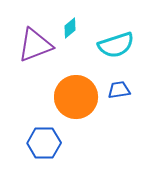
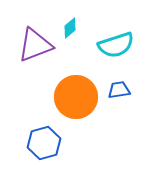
blue hexagon: rotated 16 degrees counterclockwise
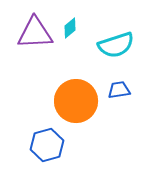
purple triangle: moved 12 px up; rotated 18 degrees clockwise
orange circle: moved 4 px down
blue hexagon: moved 3 px right, 2 px down
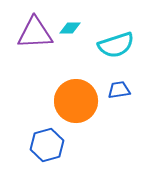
cyan diamond: rotated 40 degrees clockwise
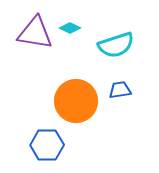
cyan diamond: rotated 25 degrees clockwise
purple triangle: rotated 12 degrees clockwise
blue trapezoid: moved 1 px right
blue hexagon: rotated 16 degrees clockwise
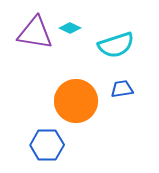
blue trapezoid: moved 2 px right, 1 px up
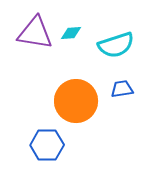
cyan diamond: moved 1 px right, 5 px down; rotated 30 degrees counterclockwise
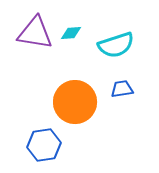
orange circle: moved 1 px left, 1 px down
blue hexagon: moved 3 px left; rotated 8 degrees counterclockwise
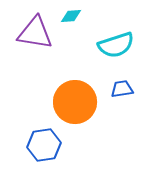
cyan diamond: moved 17 px up
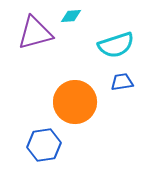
purple triangle: rotated 24 degrees counterclockwise
blue trapezoid: moved 7 px up
